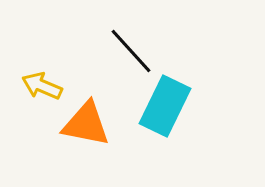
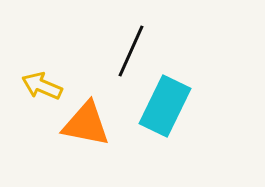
black line: rotated 66 degrees clockwise
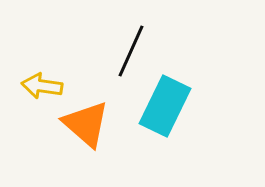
yellow arrow: rotated 15 degrees counterclockwise
orange triangle: rotated 30 degrees clockwise
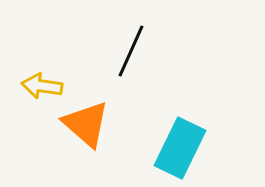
cyan rectangle: moved 15 px right, 42 px down
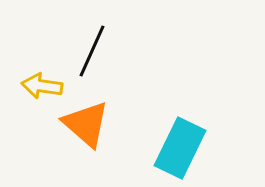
black line: moved 39 px left
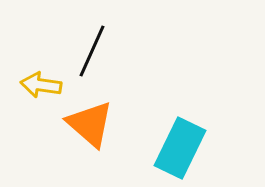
yellow arrow: moved 1 px left, 1 px up
orange triangle: moved 4 px right
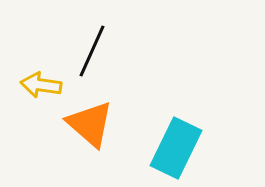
cyan rectangle: moved 4 px left
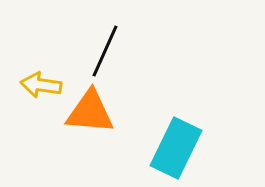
black line: moved 13 px right
orange triangle: moved 12 px up; rotated 36 degrees counterclockwise
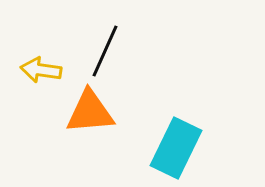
yellow arrow: moved 15 px up
orange triangle: rotated 10 degrees counterclockwise
